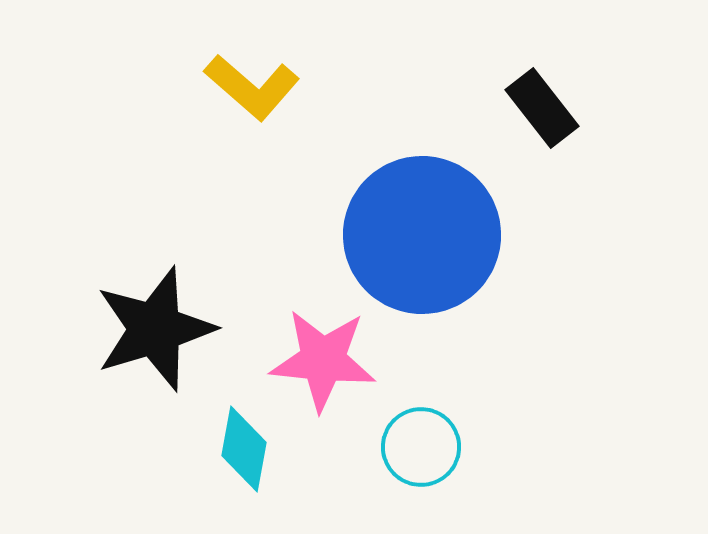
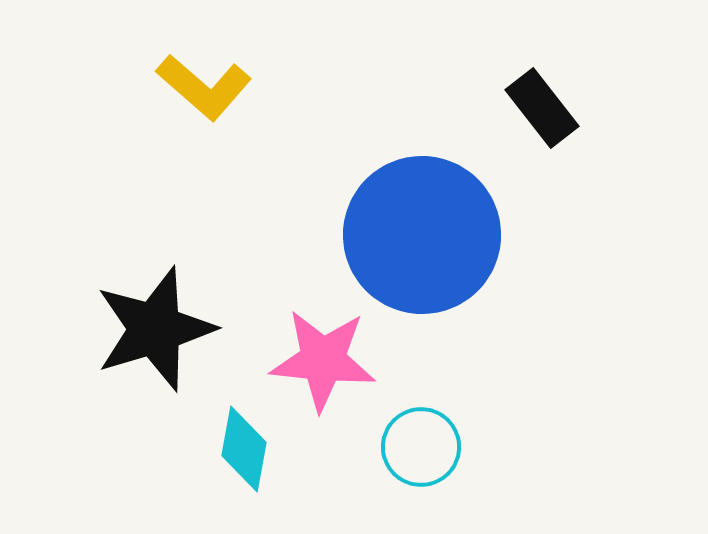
yellow L-shape: moved 48 px left
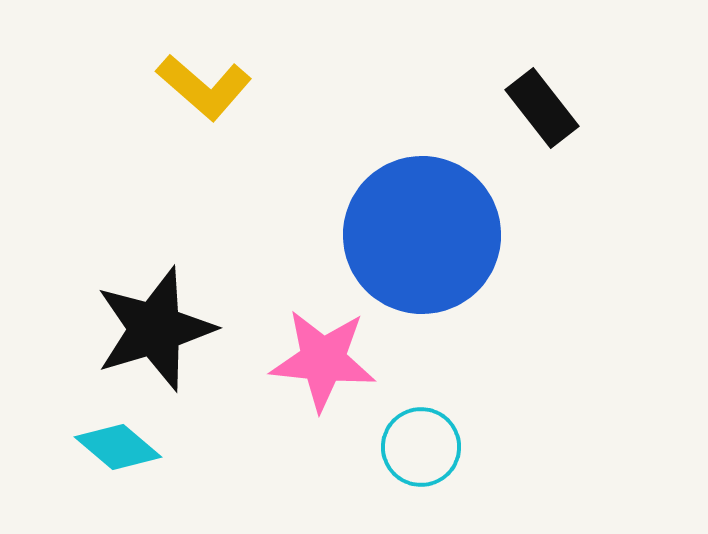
cyan diamond: moved 126 px left, 2 px up; rotated 60 degrees counterclockwise
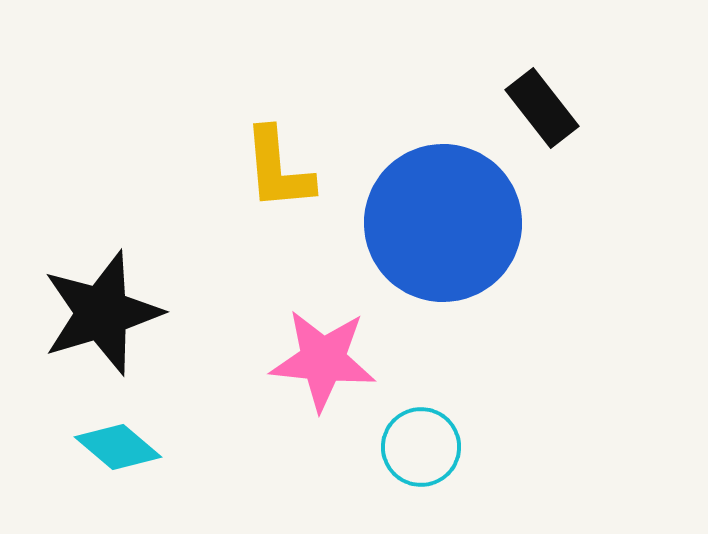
yellow L-shape: moved 74 px right, 82 px down; rotated 44 degrees clockwise
blue circle: moved 21 px right, 12 px up
black star: moved 53 px left, 16 px up
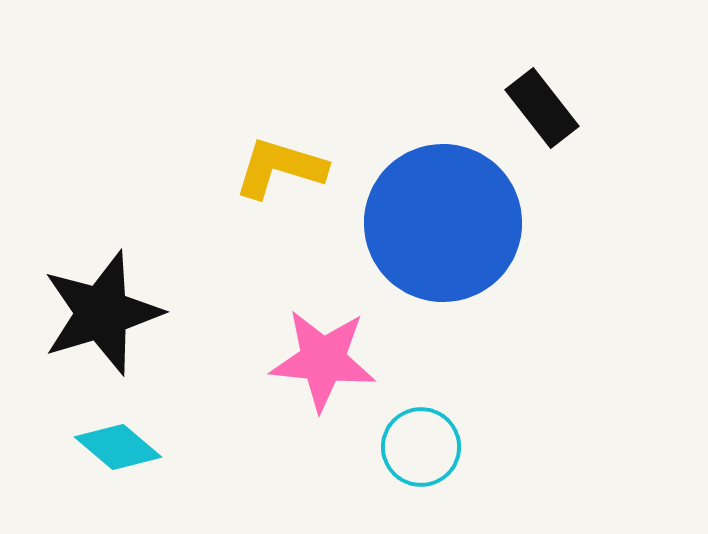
yellow L-shape: moved 2 px right, 1 px up; rotated 112 degrees clockwise
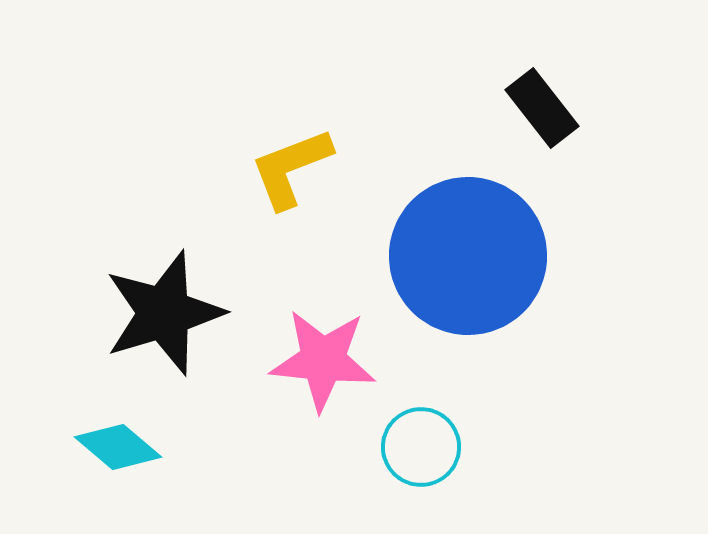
yellow L-shape: moved 11 px right; rotated 38 degrees counterclockwise
blue circle: moved 25 px right, 33 px down
black star: moved 62 px right
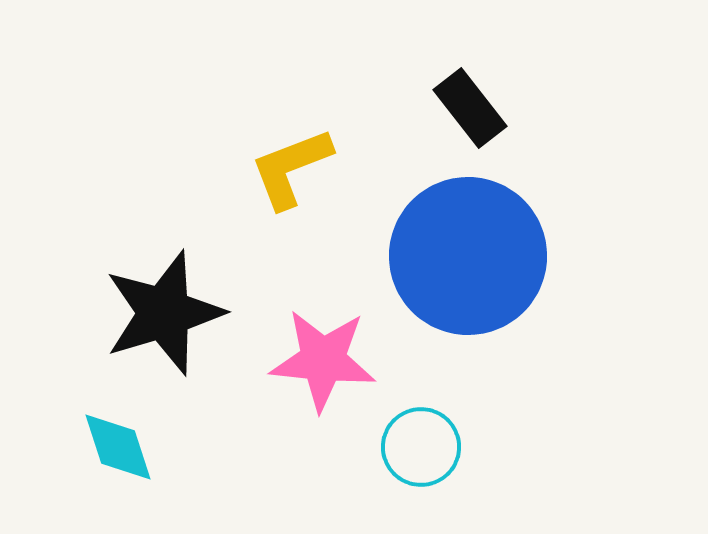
black rectangle: moved 72 px left
cyan diamond: rotated 32 degrees clockwise
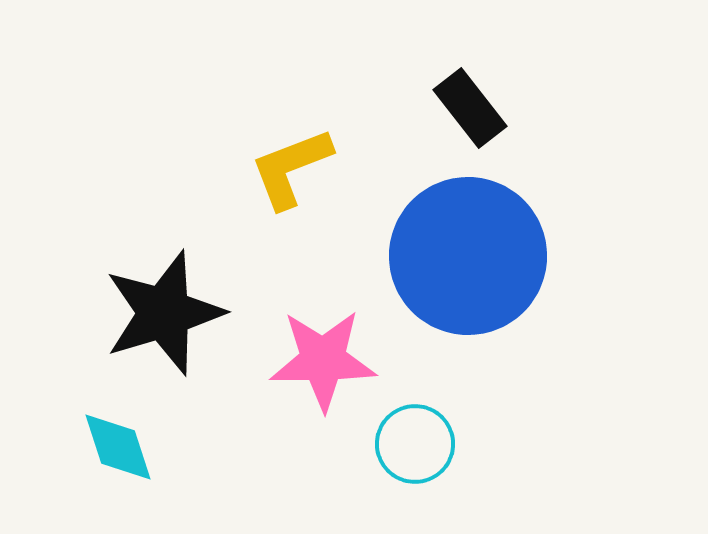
pink star: rotated 6 degrees counterclockwise
cyan circle: moved 6 px left, 3 px up
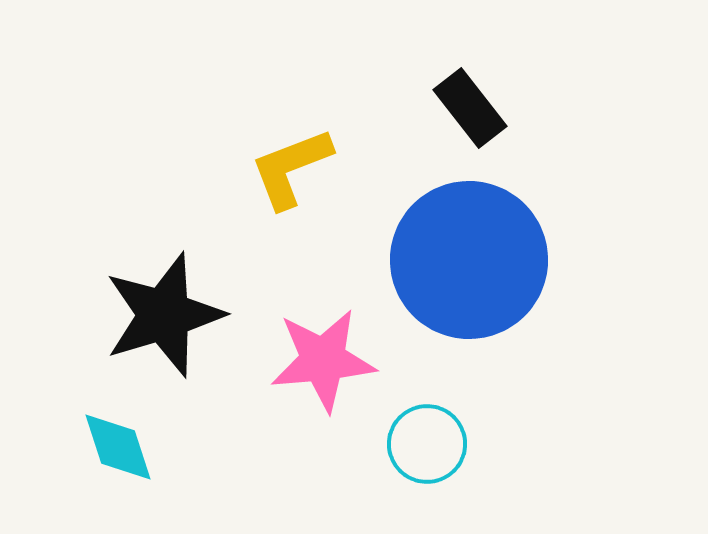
blue circle: moved 1 px right, 4 px down
black star: moved 2 px down
pink star: rotated 5 degrees counterclockwise
cyan circle: moved 12 px right
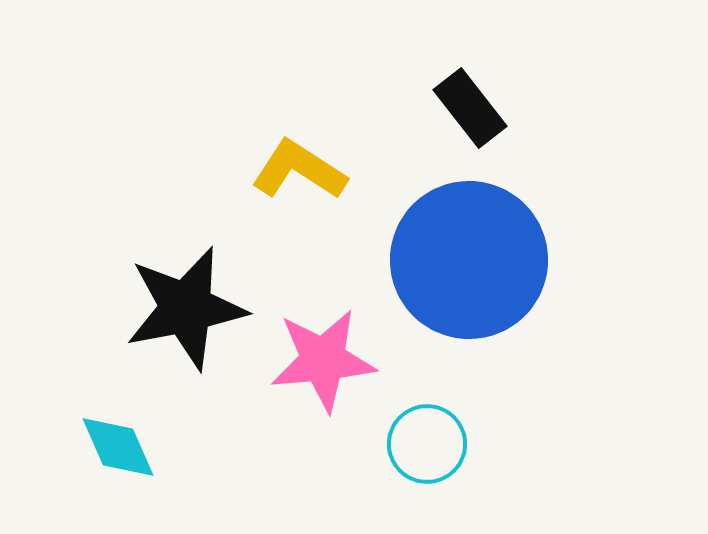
yellow L-shape: moved 8 px right, 2 px down; rotated 54 degrees clockwise
black star: moved 22 px right, 7 px up; rotated 6 degrees clockwise
cyan diamond: rotated 6 degrees counterclockwise
